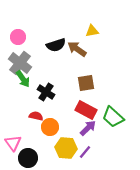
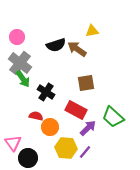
pink circle: moved 1 px left
red rectangle: moved 10 px left
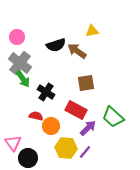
brown arrow: moved 2 px down
orange circle: moved 1 px right, 1 px up
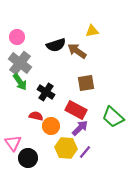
green arrow: moved 3 px left, 3 px down
purple arrow: moved 8 px left
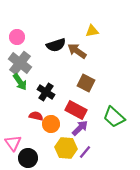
brown square: rotated 36 degrees clockwise
green trapezoid: moved 1 px right
orange circle: moved 2 px up
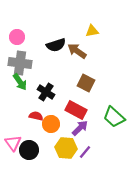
gray cross: rotated 30 degrees counterclockwise
black circle: moved 1 px right, 8 px up
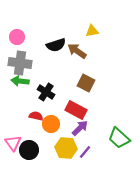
green arrow: moved 1 px up; rotated 132 degrees clockwise
green trapezoid: moved 5 px right, 21 px down
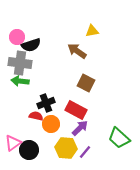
black semicircle: moved 25 px left
black cross: moved 11 px down; rotated 36 degrees clockwise
pink triangle: rotated 30 degrees clockwise
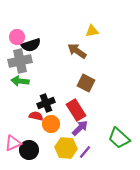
gray cross: moved 2 px up; rotated 20 degrees counterclockwise
red rectangle: rotated 30 degrees clockwise
pink triangle: rotated 12 degrees clockwise
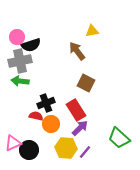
brown arrow: rotated 18 degrees clockwise
